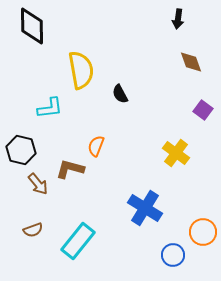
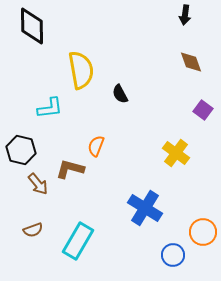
black arrow: moved 7 px right, 4 px up
cyan rectangle: rotated 9 degrees counterclockwise
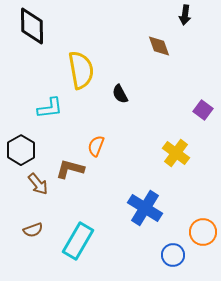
brown diamond: moved 32 px left, 16 px up
black hexagon: rotated 16 degrees clockwise
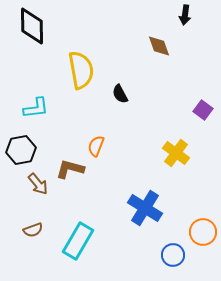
cyan L-shape: moved 14 px left
black hexagon: rotated 20 degrees clockwise
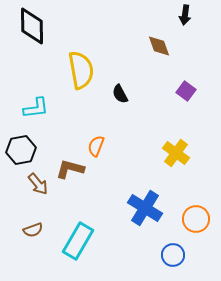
purple square: moved 17 px left, 19 px up
orange circle: moved 7 px left, 13 px up
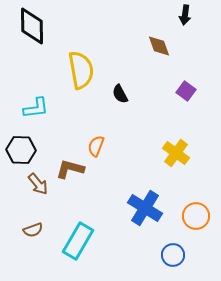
black hexagon: rotated 12 degrees clockwise
orange circle: moved 3 px up
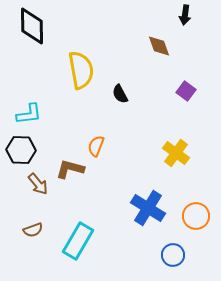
cyan L-shape: moved 7 px left, 6 px down
blue cross: moved 3 px right
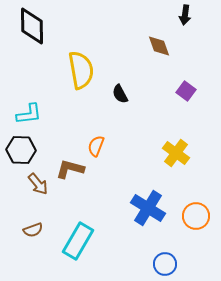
blue circle: moved 8 px left, 9 px down
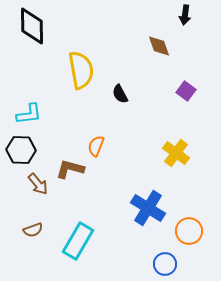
orange circle: moved 7 px left, 15 px down
